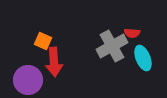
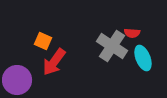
gray cross: rotated 28 degrees counterclockwise
red arrow: rotated 40 degrees clockwise
purple circle: moved 11 px left
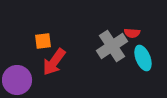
orange square: rotated 30 degrees counterclockwise
gray cross: rotated 24 degrees clockwise
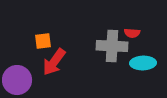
gray cross: rotated 36 degrees clockwise
cyan ellipse: moved 5 px down; rotated 70 degrees counterclockwise
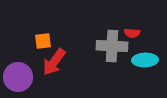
cyan ellipse: moved 2 px right, 3 px up
purple circle: moved 1 px right, 3 px up
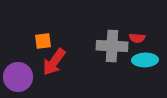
red semicircle: moved 5 px right, 5 px down
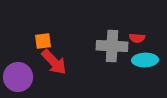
red arrow: rotated 80 degrees counterclockwise
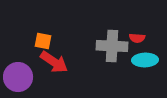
orange square: rotated 18 degrees clockwise
red arrow: rotated 12 degrees counterclockwise
